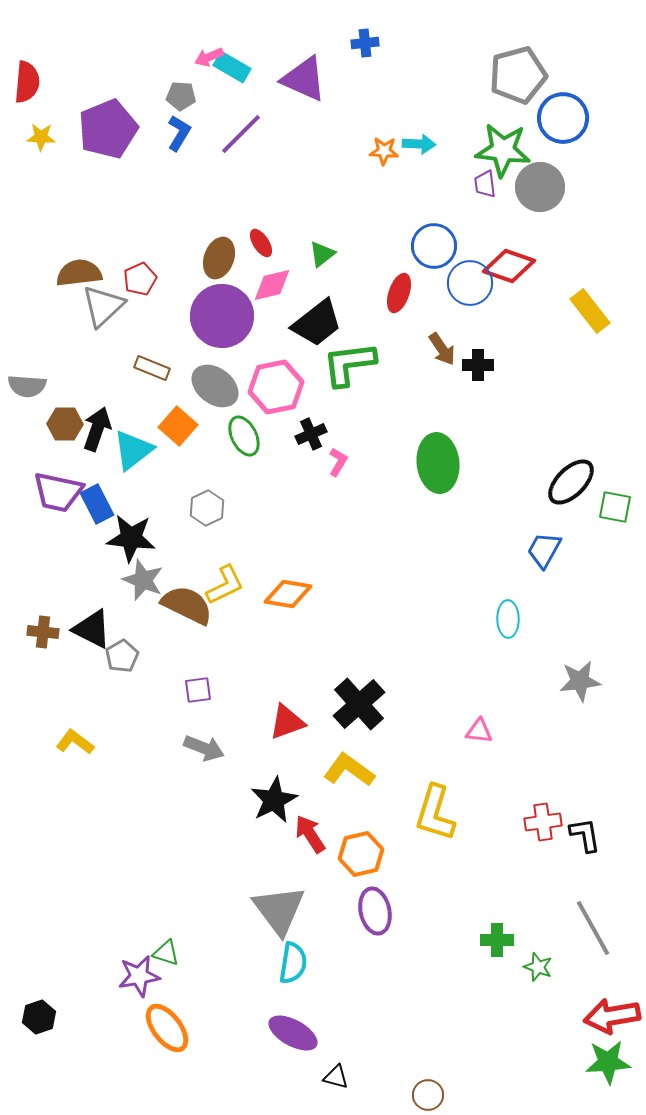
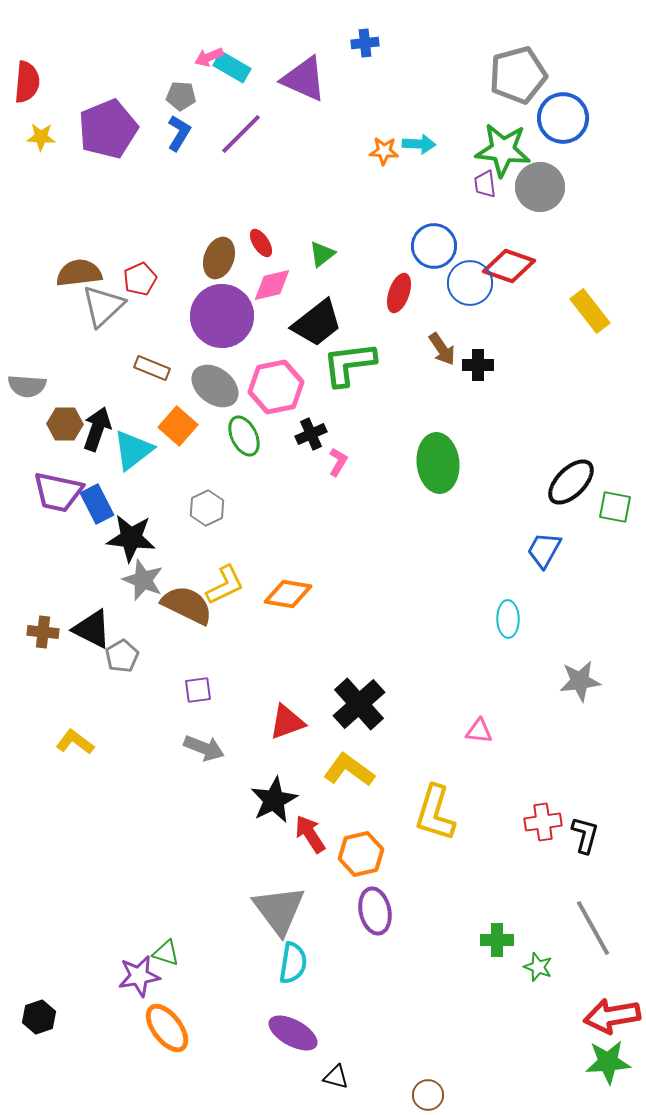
black L-shape at (585, 835): rotated 24 degrees clockwise
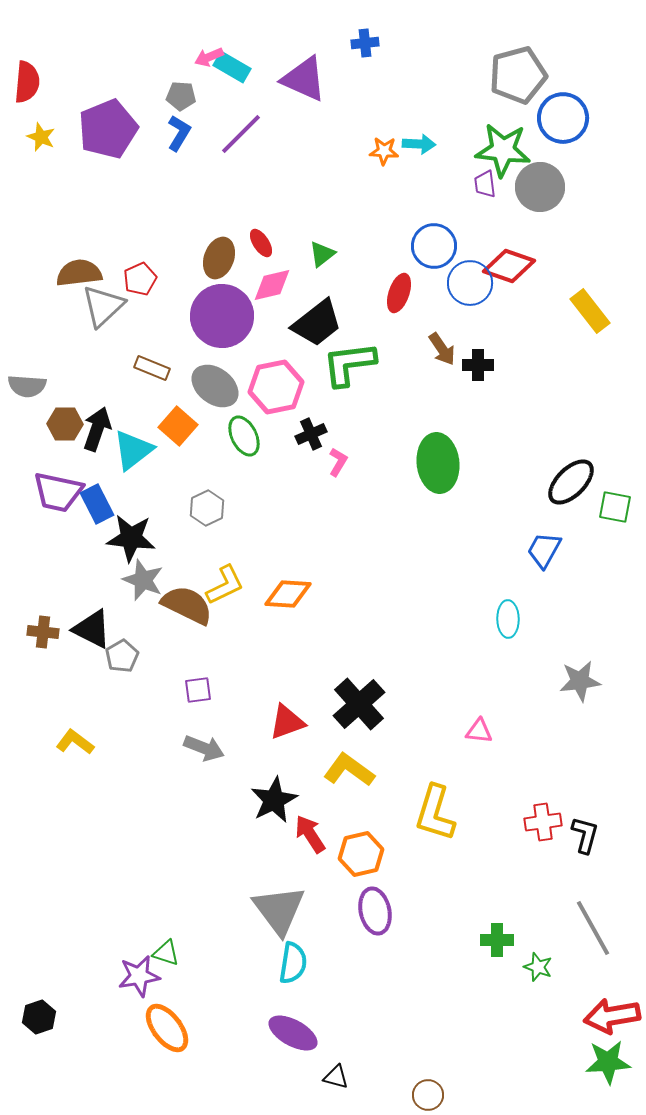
yellow star at (41, 137): rotated 20 degrees clockwise
orange diamond at (288, 594): rotated 6 degrees counterclockwise
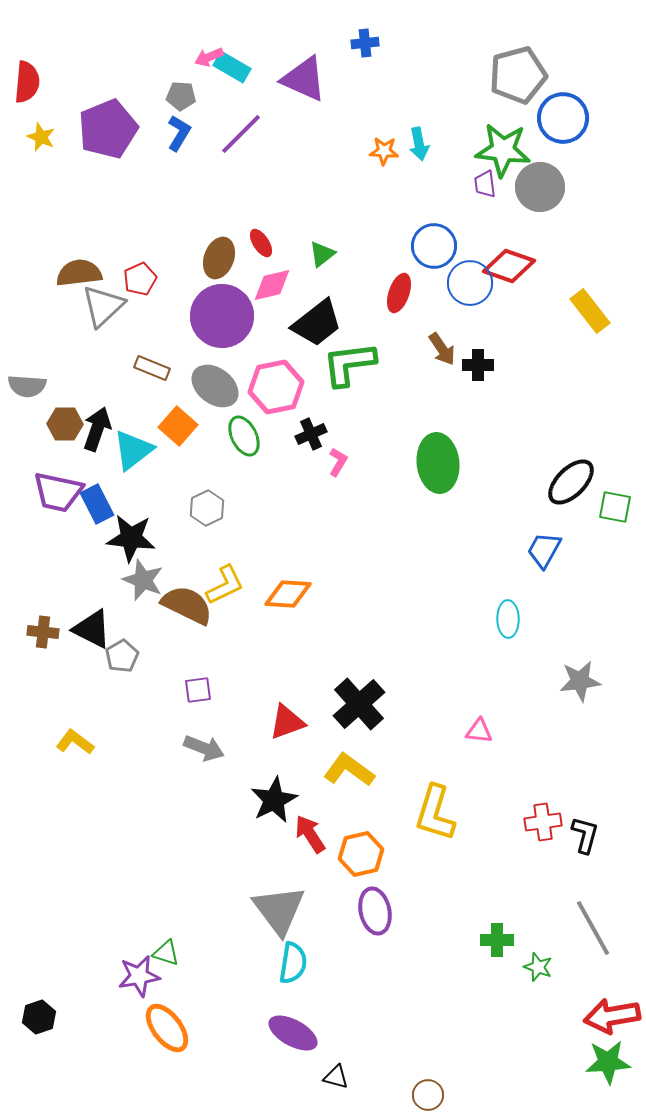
cyan arrow at (419, 144): rotated 76 degrees clockwise
